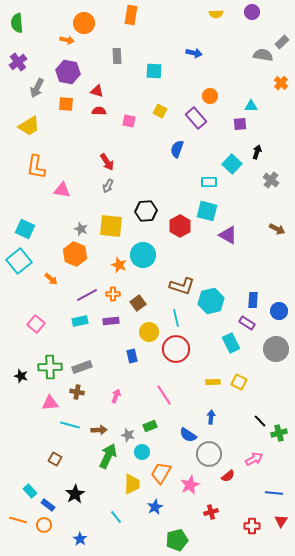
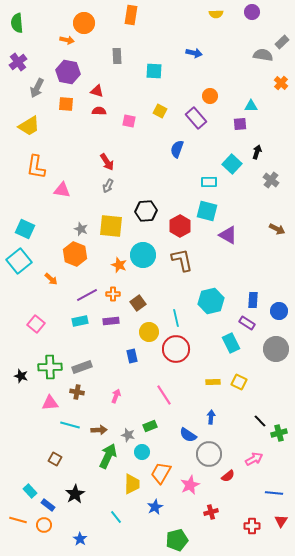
brown L-shape at (182, 286): moved 26 px up; rotated 120 degrees counterclockwise
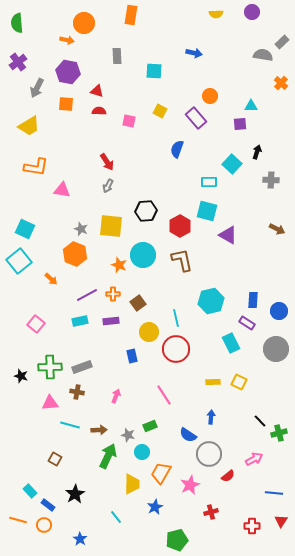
orange L-shape at (36, 167): rotated 90 degrees counterclockwise
gray cross at (271, 180): rotated 35 degrees counterclockwise
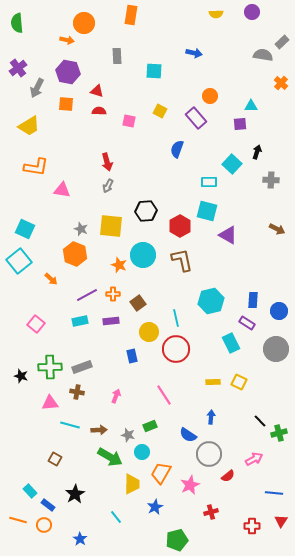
purple cross at (18, 62): moved 6 px down
red arrow at (107, 162): rotated 18 degrees clockwise
green arrow at (108, 456): moved 2 px right, 1 px down; rotated 95 degrees clockwise
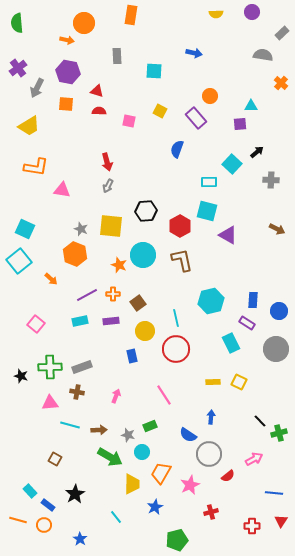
gray rectangle at (282, 42): moved 9 px up
black arrow at (257, 152): rotated 32 degrees clockwise
yellow circle at (149, 332): moved 4 px left, 1 px up
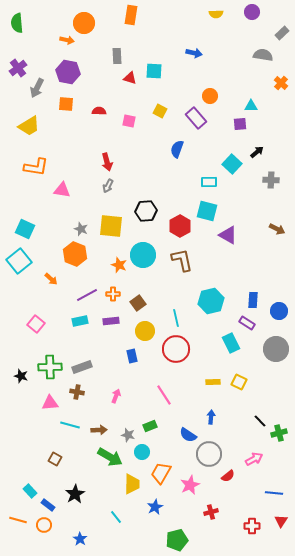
red triangle at (97, 91): moved 33 px right, 13 px up
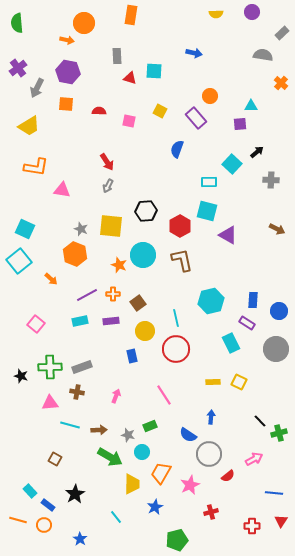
red arrow at (107, 162): rotated 18 degrees counterclockwise
